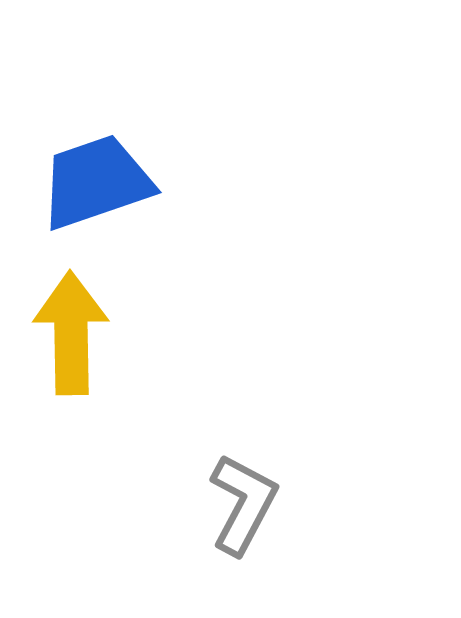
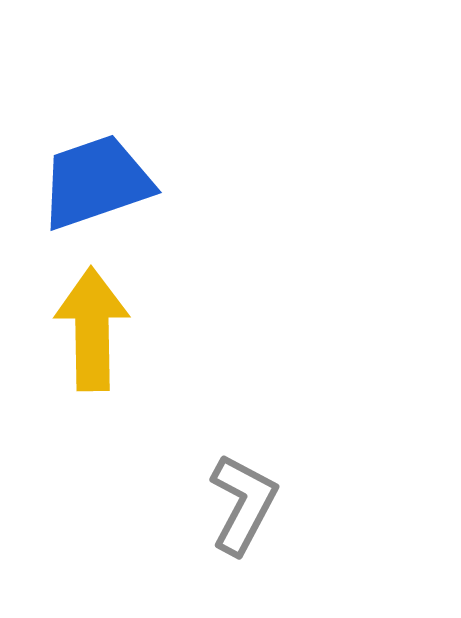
yellow arrow: moved 21 px right, 4 px up
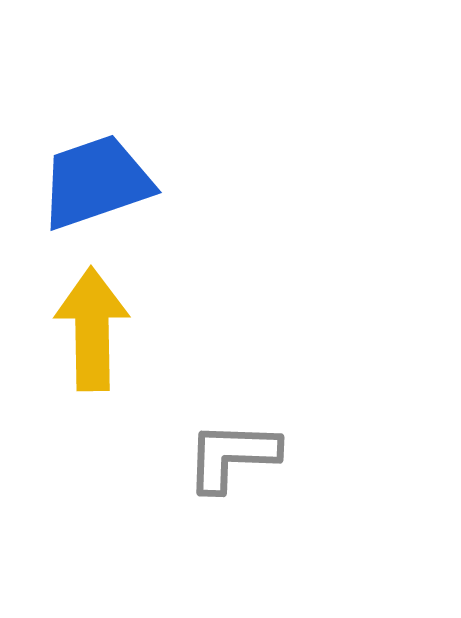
gray L-shape: moved 11 px left, 48 px up; rotated 116 degrees counterclockwise
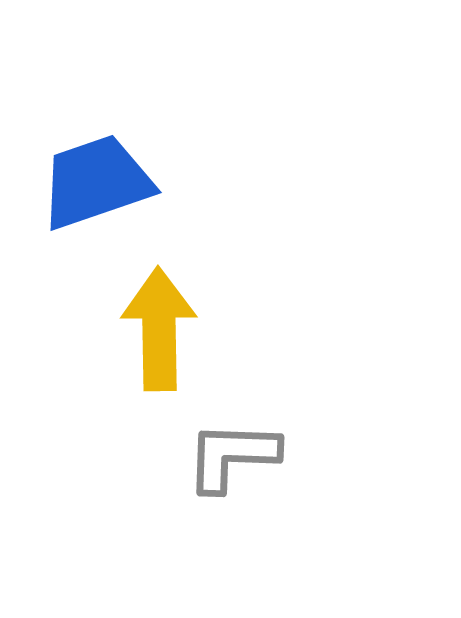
yellow arrow: moved 67 px right
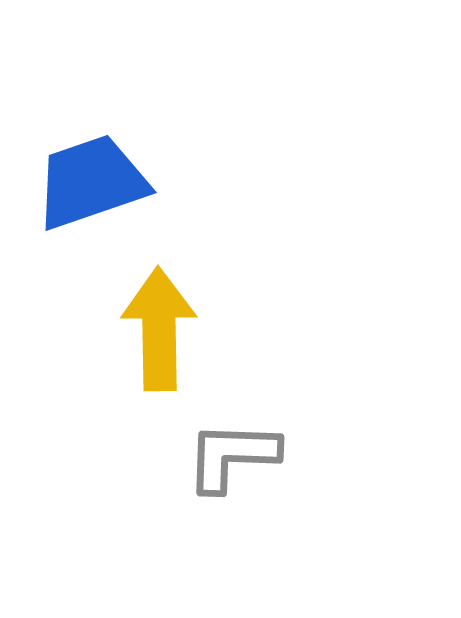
blue trapezoid: moved 5 px left
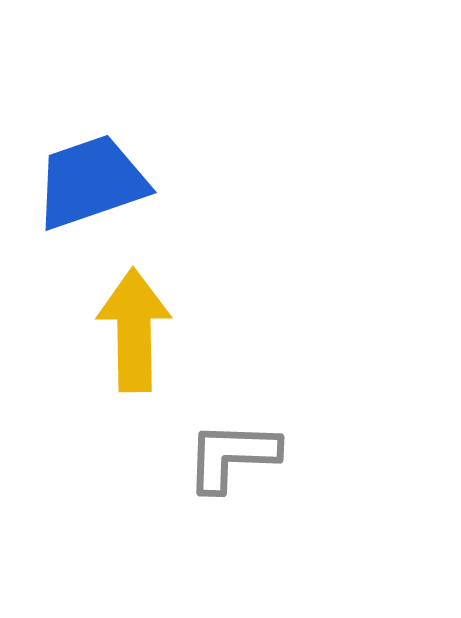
yellow arrow: moved 25 px left, 1 px down
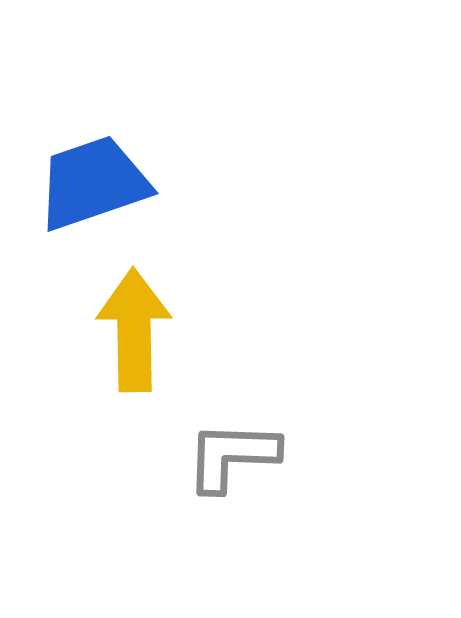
blue trapezoid: moved 2 px right, 1 px down
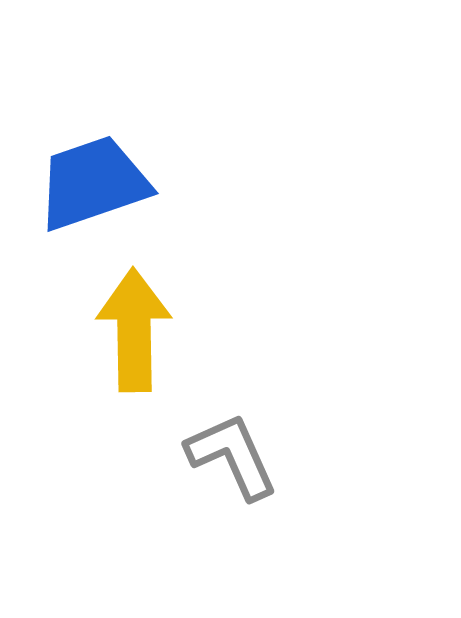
gray L-shape: rotated 64 degrees clockwise
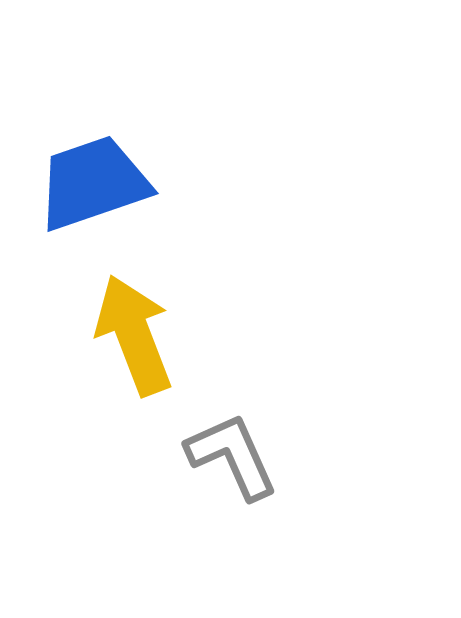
yellow arrow: moved 5 px down; rotated 20 degrees counterclockwise
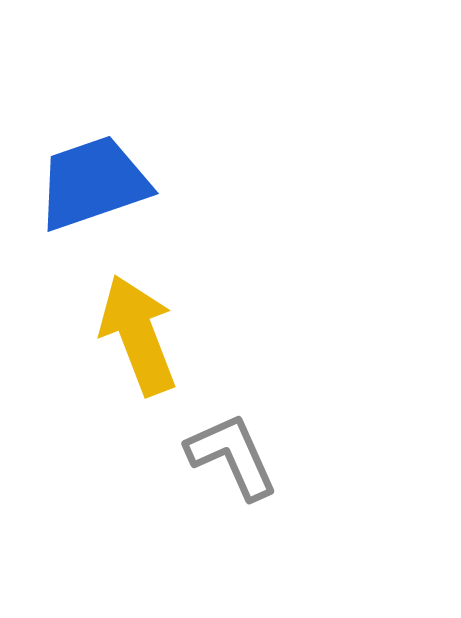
yellow arrow: moved 4 px right
